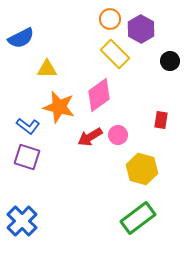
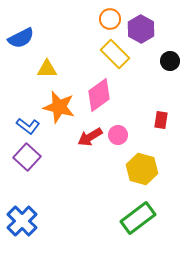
purple square: rotated 24 degrees clockwise
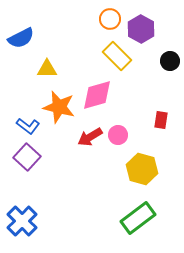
yellow rectangle: moved 2 px right, 2 px down
pink diamond: moved 2 px left; rotated 20 degrees clockwise
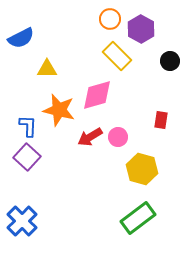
orange star: moved 3 px down
blue L-shape: rotated 125 degrees counterclockwise
pink circle: moved 2 px down
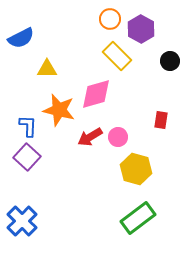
pink diamond: moved 1 px left, 1 px up
yellow hexagon: moved 6 px left
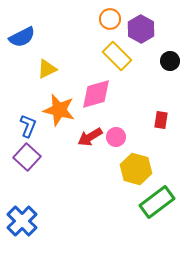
blue semicircle: moved 1 px right, 1 px up
yellow triangle: rotated 25 degrees counterclockwise
blue L-shape: rotated 20 degrees clockwise
pink circle: moved 2 px left
green rectangle: moved 19 px right, 16 px up
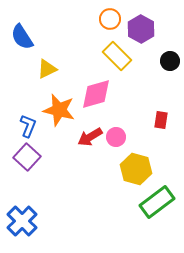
blue semicircle: rotated 84 degrees clockwise
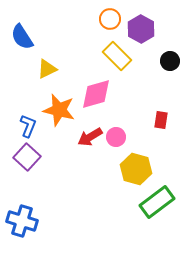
blue cross: rotated 28 degrees counterclockwise
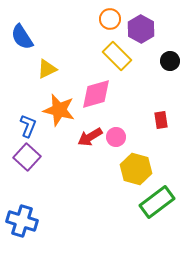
red rectangle: rotated 18 degrees counterclockwise
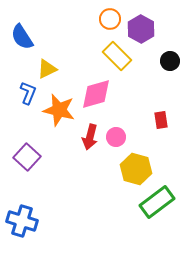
blue L-shape: moved 33 px up
red arrow: rotated 45 degrees counterclockwise
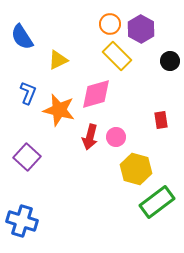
orange circle: moved 5 px down
yellow triangle: moved 11 px right, 9 px up
